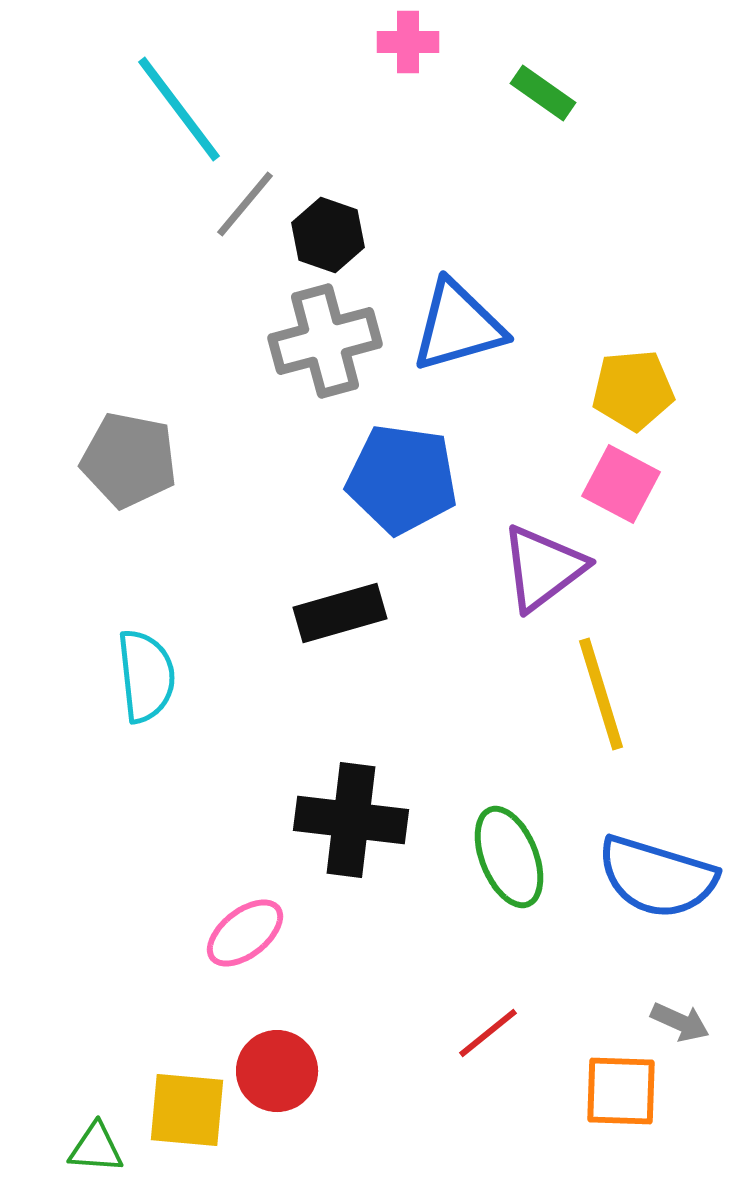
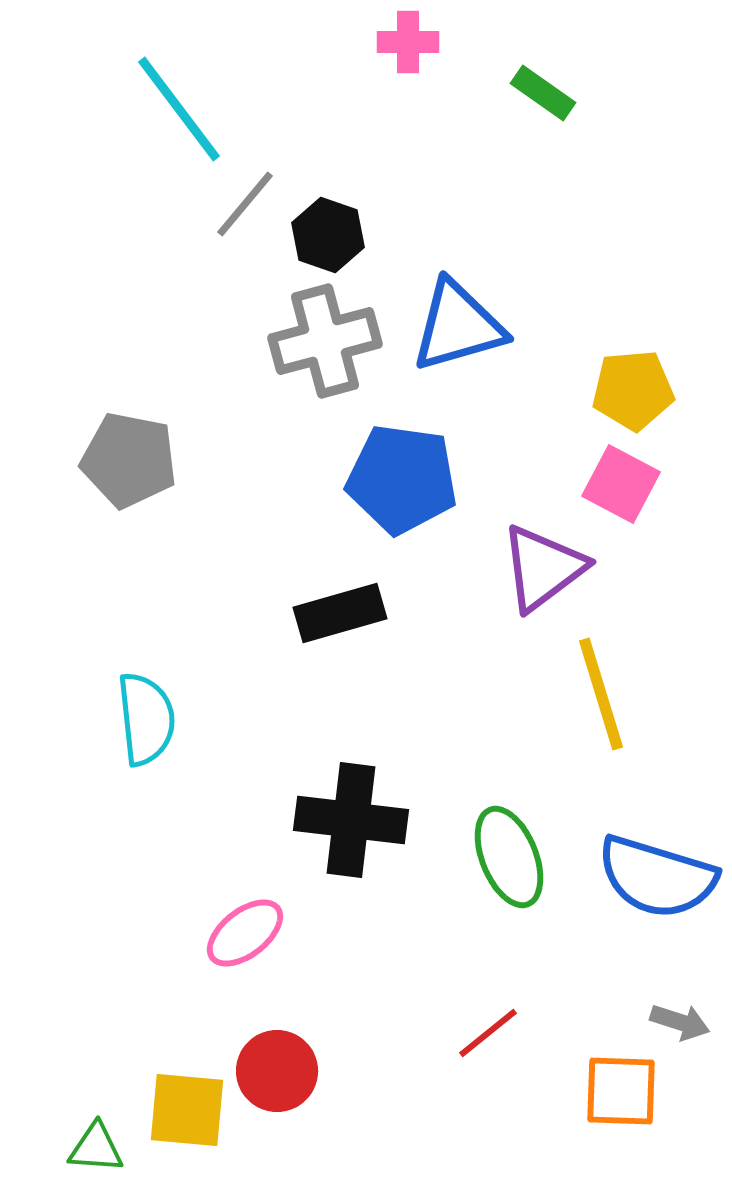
cyan semicircle: moved 43 px down
gray arrow: rotated 6 degrees counterclockwise
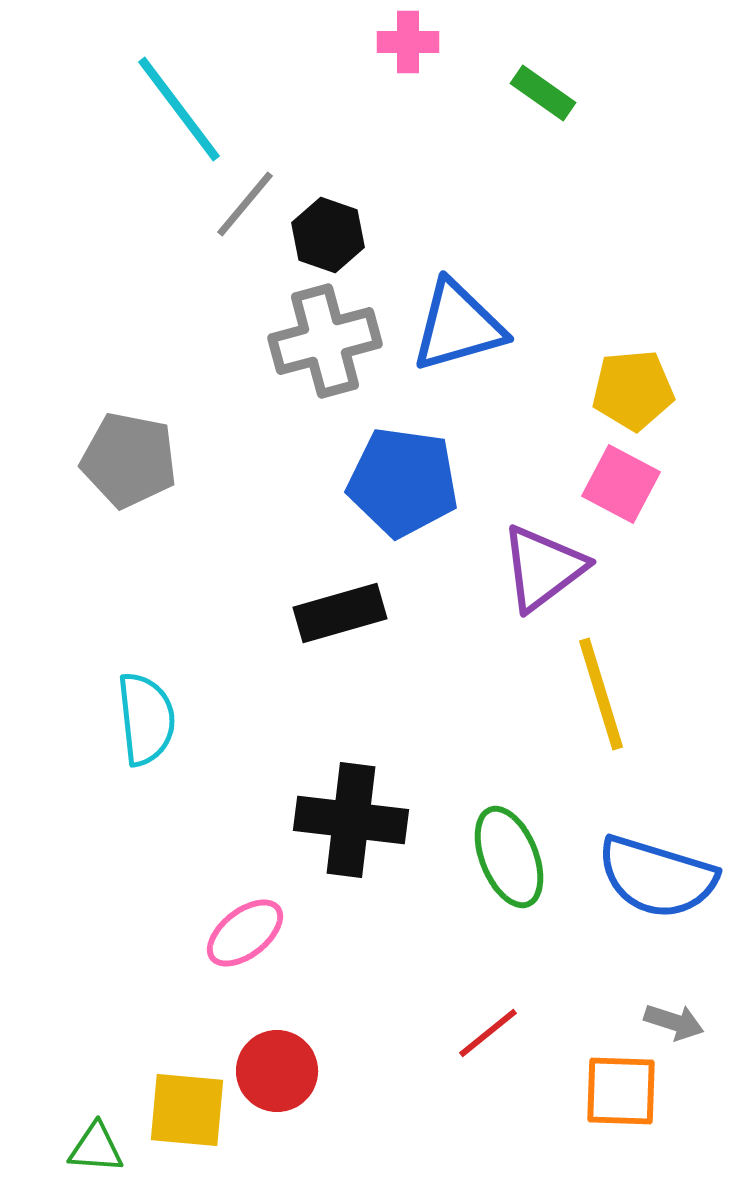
blue pentagon: moved 1 px right, 3 px down
gray arrow: moved 6 px left
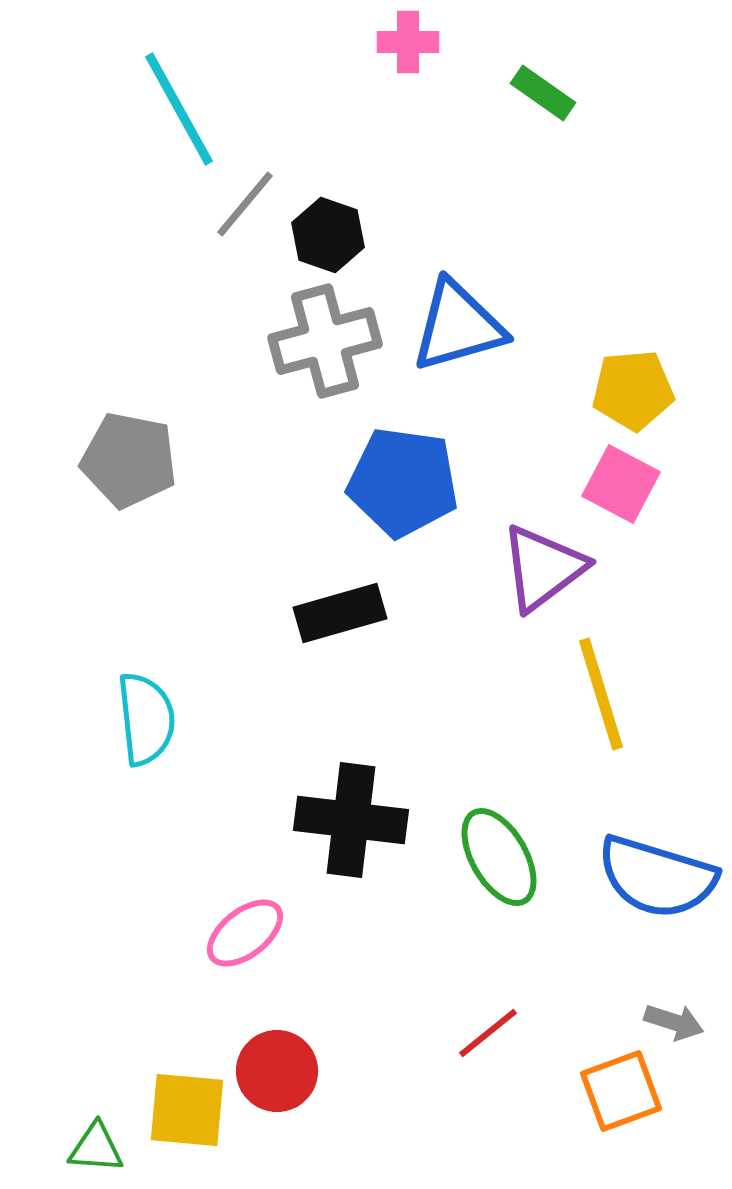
cyan line: rotated 8 degrees clockwise
green ellipse: moved 10 px left; rotated 8 degrees counterclockwise
orange square: rotated 22 degrees counterclockwise
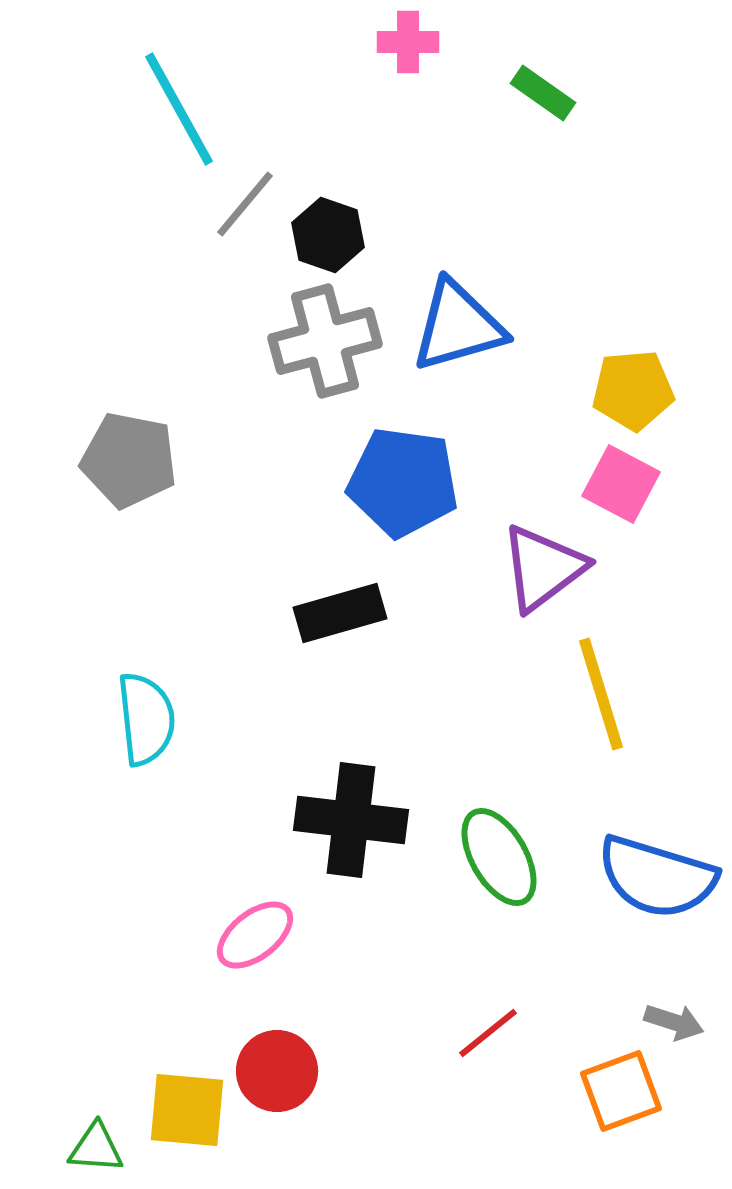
pink ellipse: moved 10 px right, 2 px down
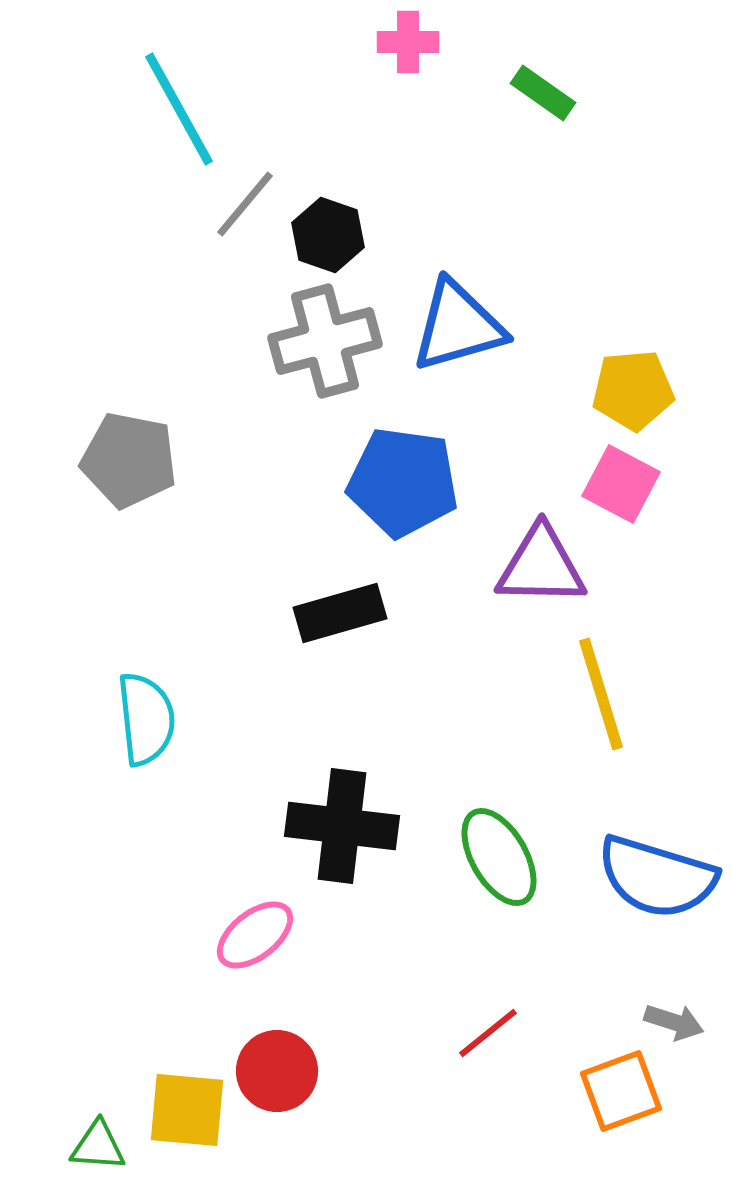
purple triangle: moved 2 px left, 2 px up; rotated 38 degrees clockwise
black cross: moved 9 px left, 6 px down
green triangle: moved 2 px right, 2 px up
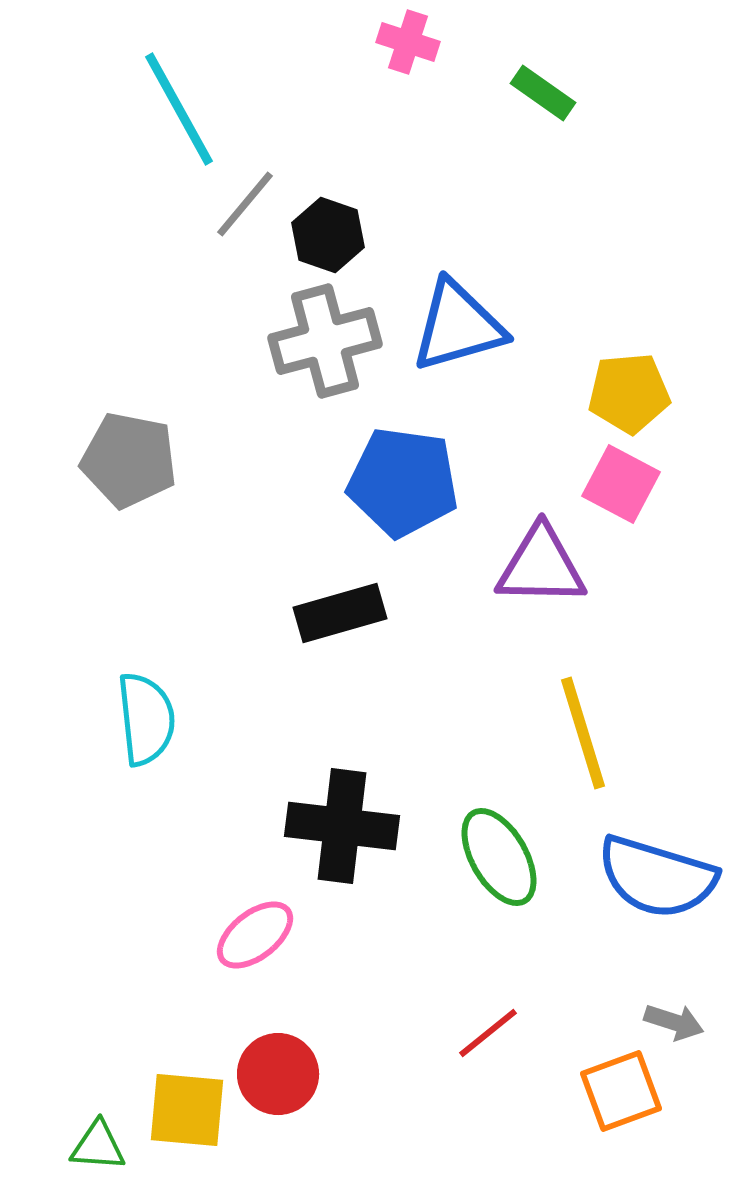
pink cross: rotated 18 degrees clockwise
yellow pentagon: moved 4 px left, 3 px down
yellow line: moved 18 px left, 39 px down
red circle: moved 1 px right, 3 px down
